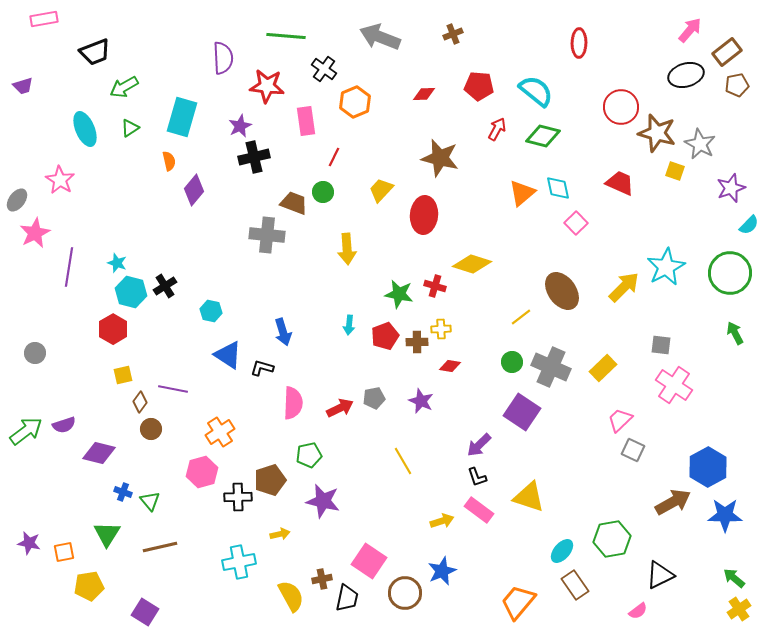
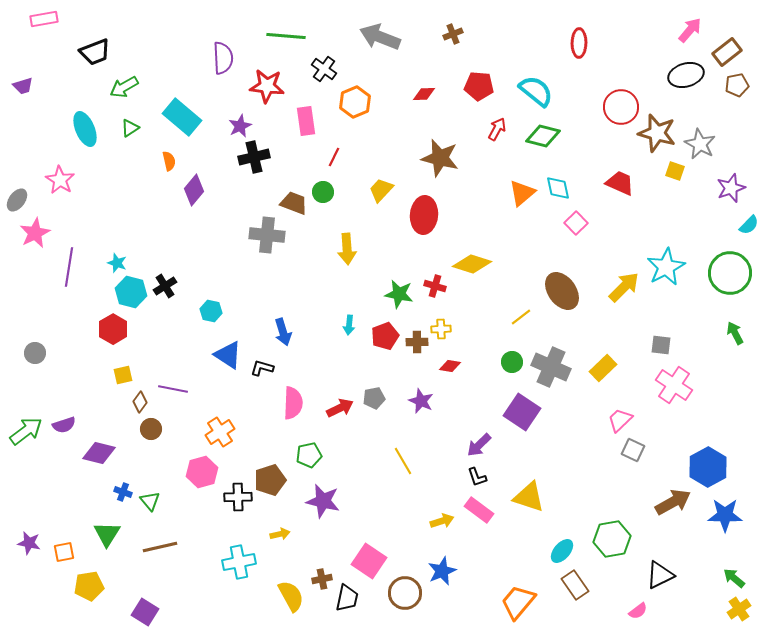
cyan rectangle at (182, 117): rotated 66 degrees counterclockwise
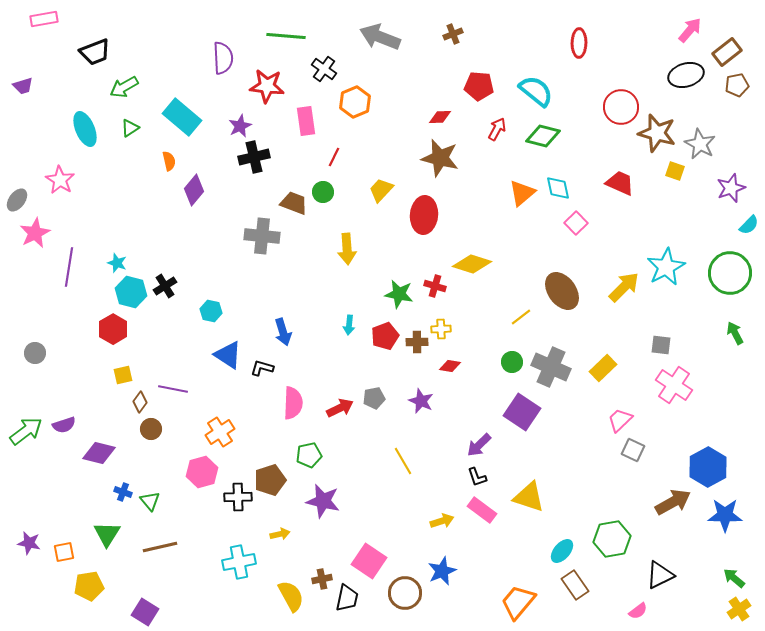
red diamond at (424, 94): moved 16 px right, 23 px down
gray cross at (267, 235): moved 5 px left, 1 px down
pink rectangle at (479, 510): moved 3 px right
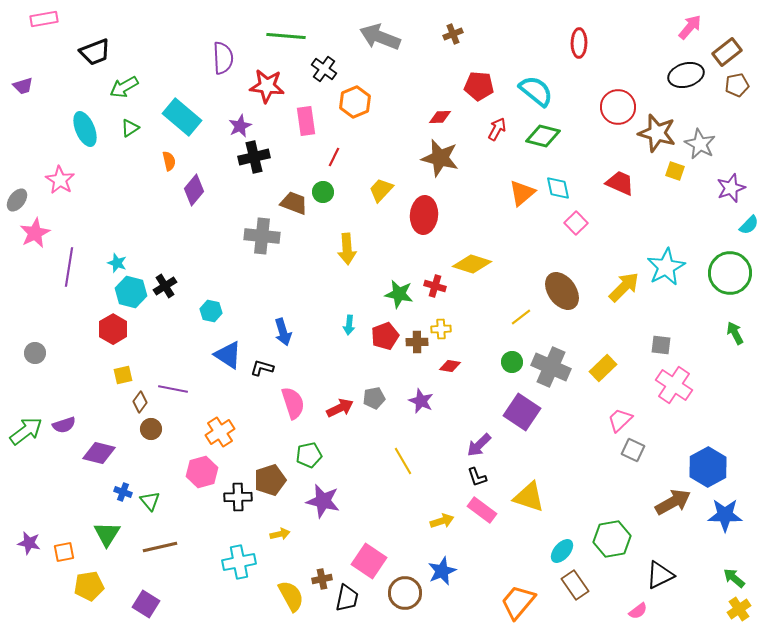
pink arrow at (690, 30): moved 3 px up
red circle at (621, 107): moved 3 px left
pink semicircle at (293, 403): rotated 20 degrees counterclockwise
purple square at (145, 612): moved 1 px right, 8 px up
